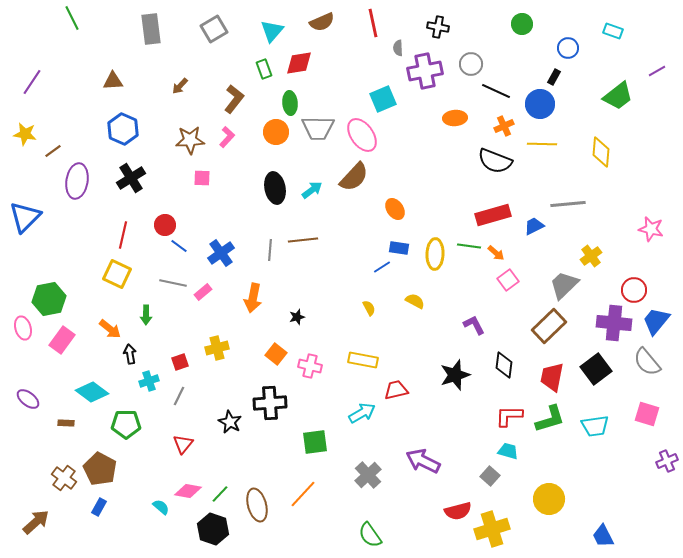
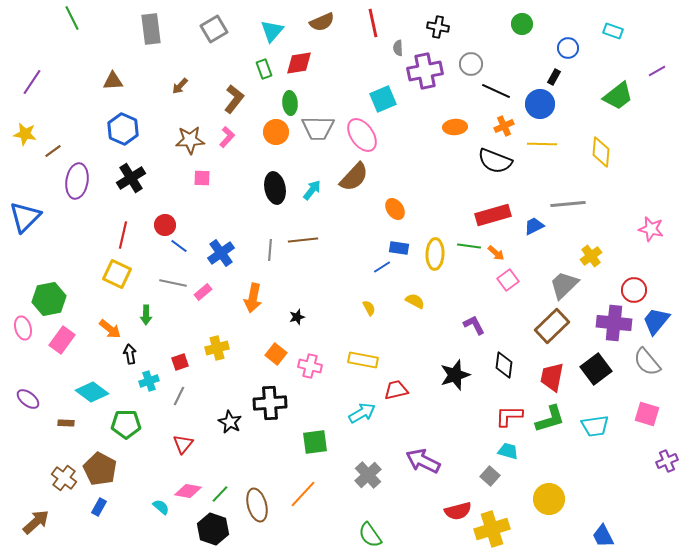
orange ellipse at (455, 118): moved 9 px down
cyan arrow at (312, 190): rotated 15 degrees counterclockwise
brown rectangle at (549, 326): moved 3 px right
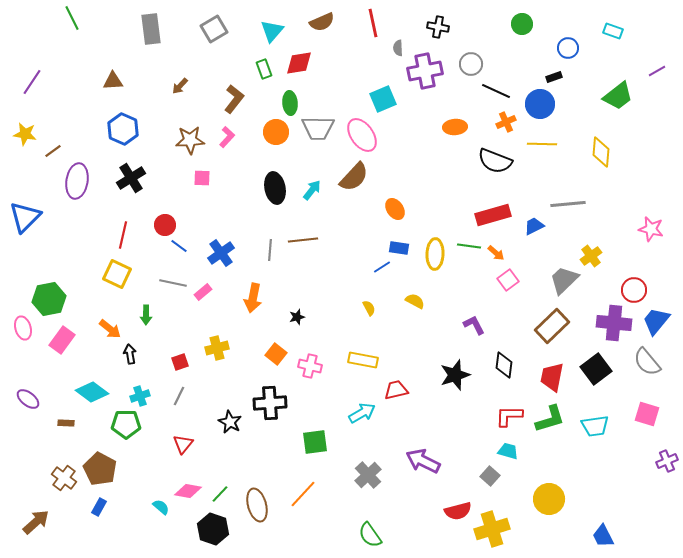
black rectangle at (554, 77): rotated 42 degrees clockwise
orange cross at (504, 126): moved 2 px right, 4 px up
gray trapezoid at (564, 285): moved 5 px up
cyan cross at (149, 381): moved 9 px left, 15 px down
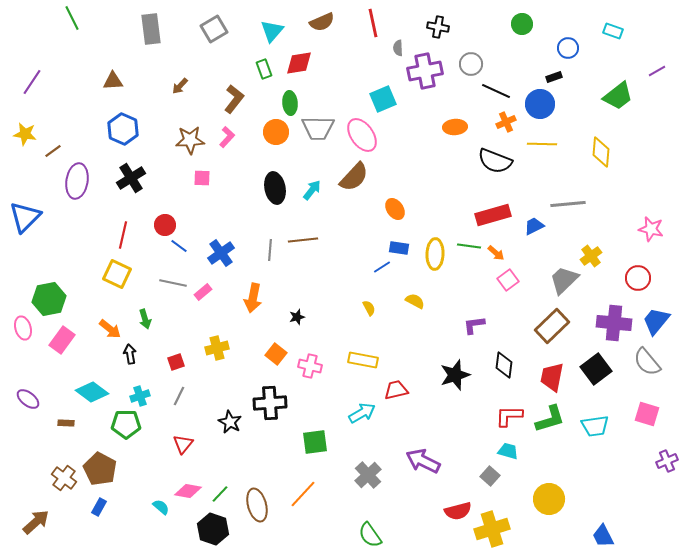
red circle at (634, 290): moved 4 px right, 12 px up
green arrow at (146, 315): moved 1 px left, 4 px down; rotated 18 degrees counterclockwise
purple L-shape at (474, 325): rotated 70 degrees counterclockwise
red square at (180, 362): moved 4 px left
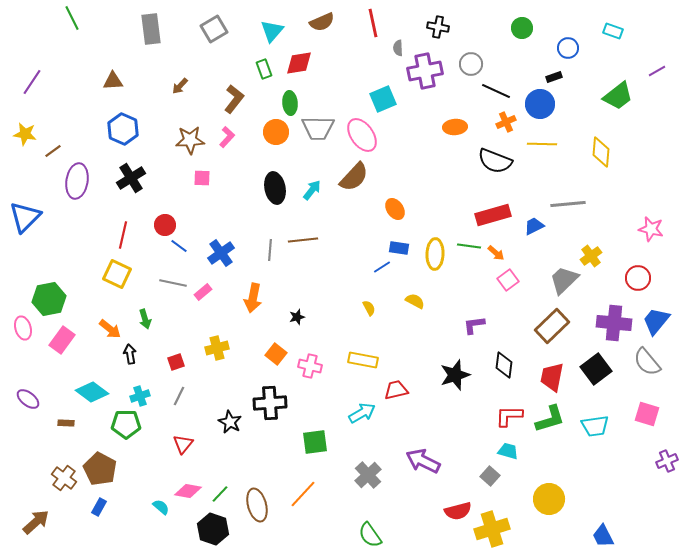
green circle at (522, 24): moved 4 px down
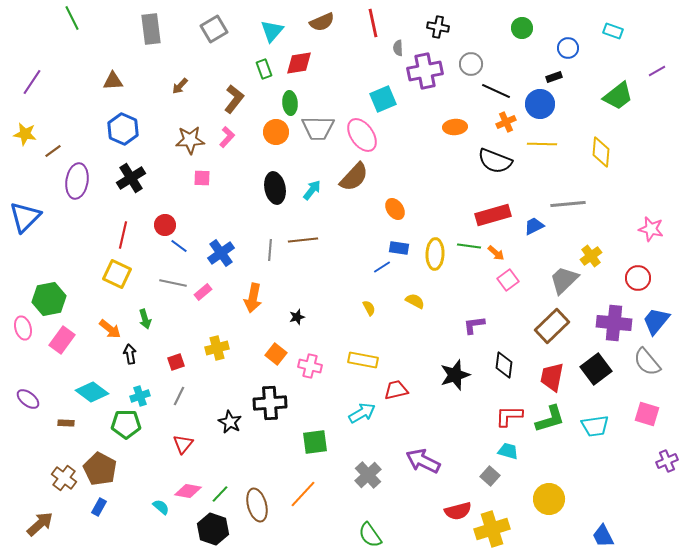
brown arrow at (36, 522): moved 4 px right, 2 px down
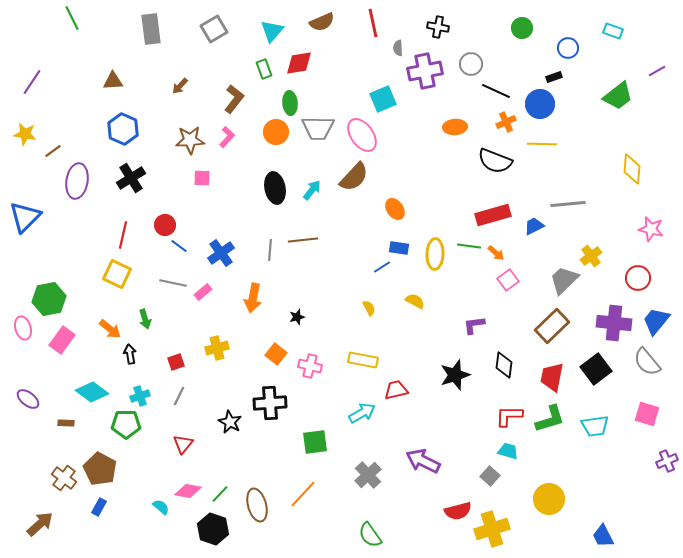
yellow diamond at (601, 152): moved 31 px right, 17 px down
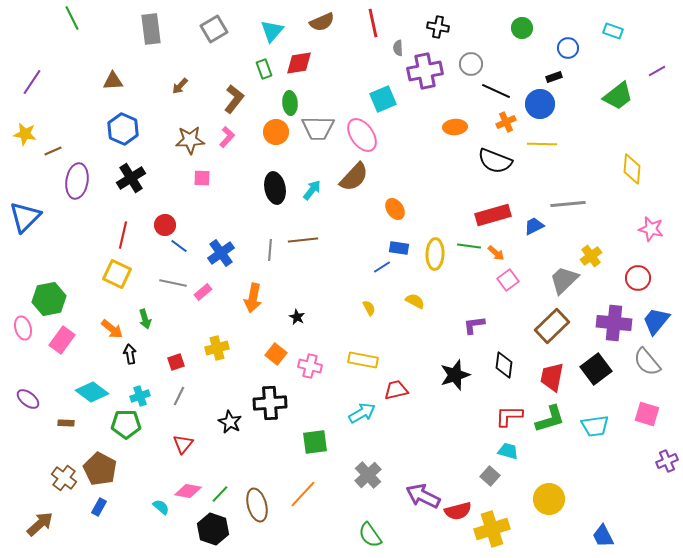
brown line at (53, 151): rotated 12 degrees clockwise
black star at (297, 317): rotated 28 degrees counterclockwise
orange arrow at (110, 329): moved 2 px right
purple arrow at (423, 461): moved 35 px down
